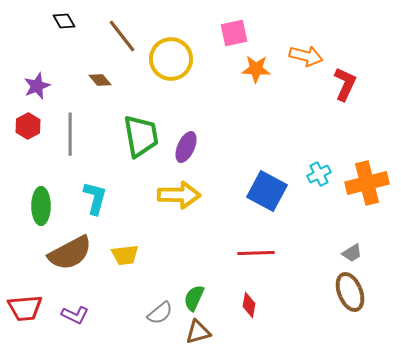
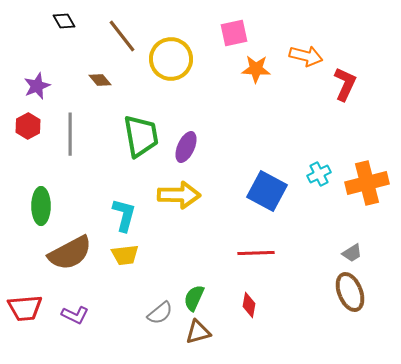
cyan L-shape: moved 29 px right, 17 px down
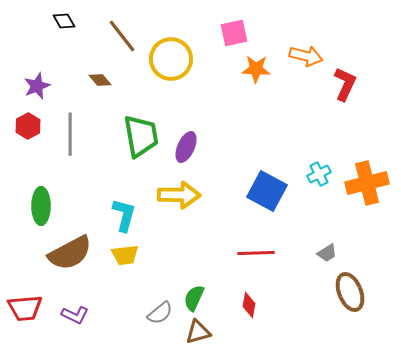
gray trapezoid: moved 25 px left
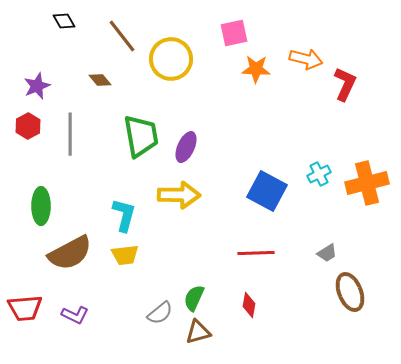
orange arrow: moved 3 px down
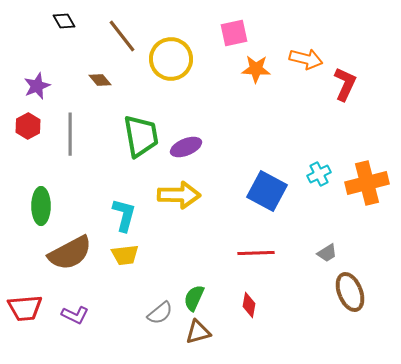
purple ellipse: rotated 44 degrees clockwise
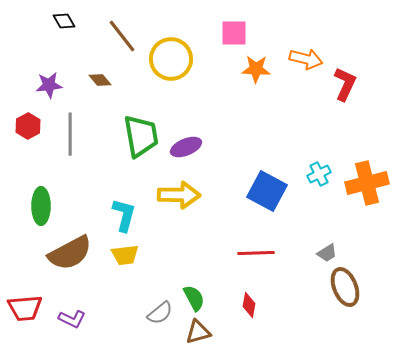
pink square: rotated 12 degrees clockwise
purple star: moved 12 px right, 1 px up; rotated 16 degrees clockwise
brown ellipse: moved 5 px left, 5 px up
green semicircle: rotated 128 degrees clockwise
purple L-shape: moved 3 px left, 4 px down
